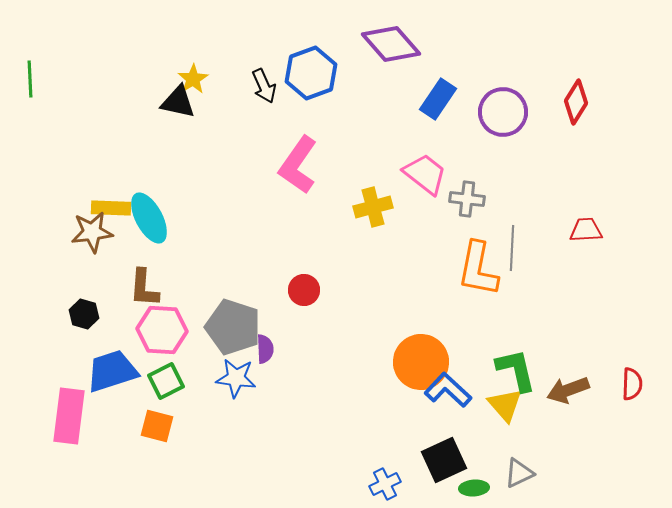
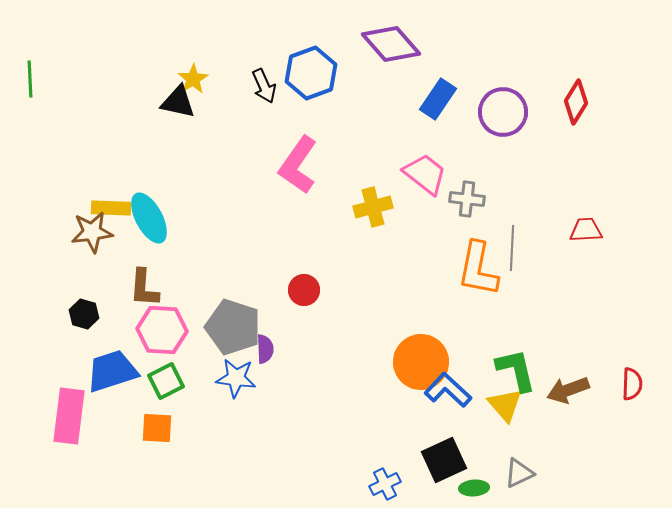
orange square: moved 2 px down; rotated 12 degrees counterclockwise
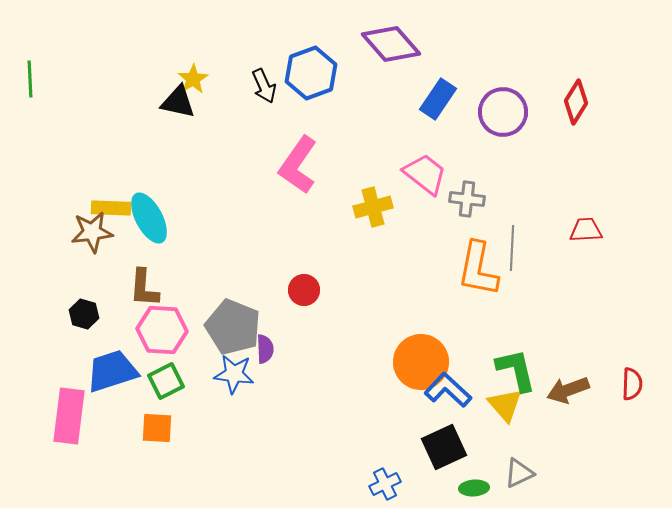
gray pentagon: rotated 4 degrees clockwise
blue star: moved 2 px left, 4 px up
black square: moved 13 px up
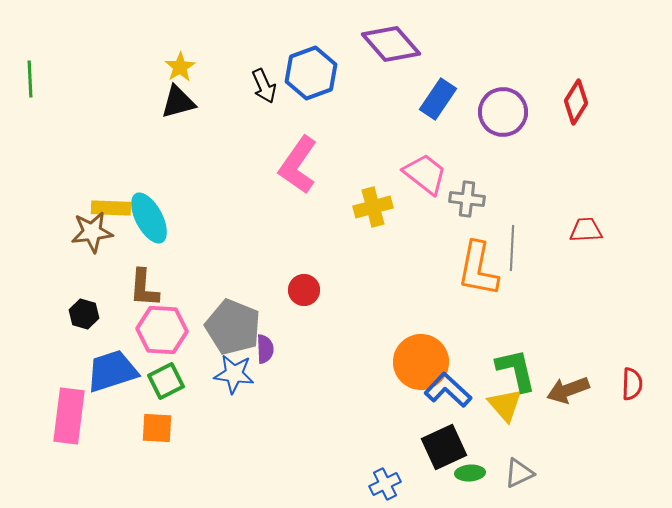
yellow star: moved 13 px left, 12 px up
black triangle: rotated 27 degrees counterclockwise
green ellipse: moved 4 px left, 15 px up
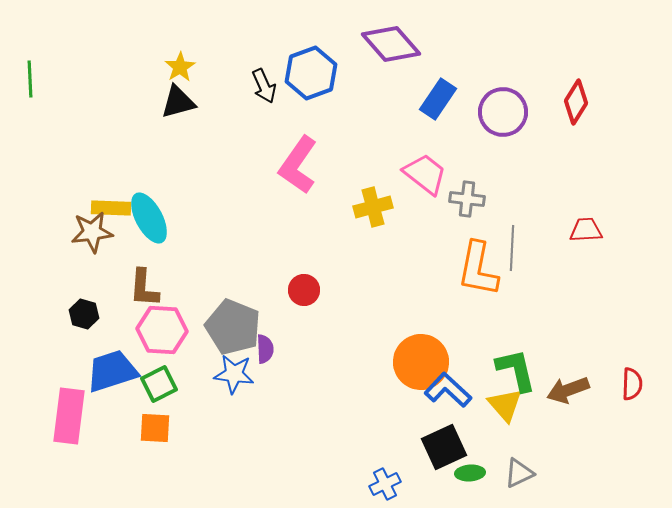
green square: moved 7 px left, 3 px down
orange square: moved 2 px left
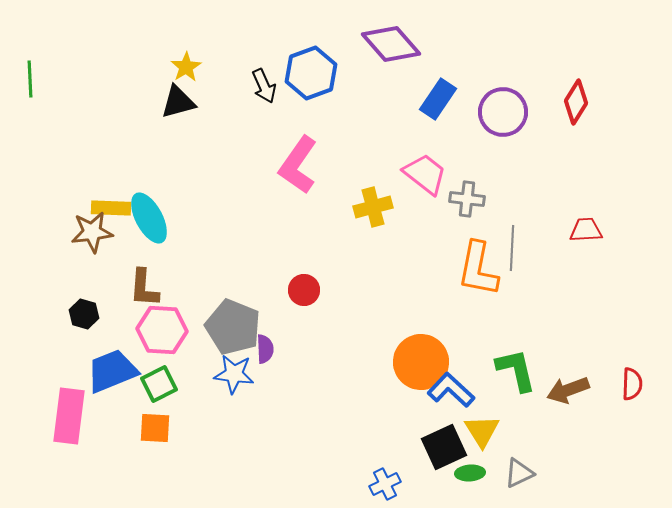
yellow star: moved 6 px right
blue trapezoid: rotated 4 degrees counterclockwise
blue L-shape: moved 3 px right
yellow triangle: moved 23 px left, 26 px down; rotated 9 degrees clockwise
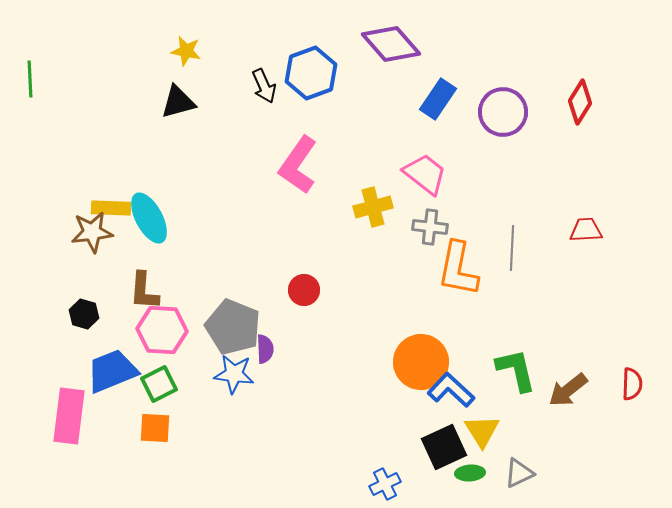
yellow star: moved 16 px up; rotated 28 degrees counterclockwise
red diamond: moved 4 px right
gray cross: moved 37 px left, 28 px down
orange L-shape: moved 20 px left
brown L-shape: moved 3 px down
brown arrow: rotated 18 degrees counterclockwise
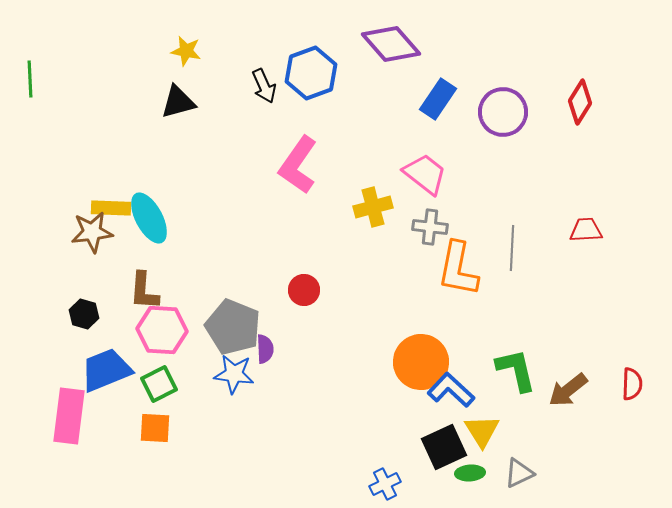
blue trapezoid: moved 6 px left, 1 px up
